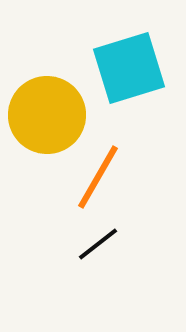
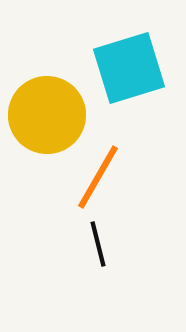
black line: rotated 66 degrees counterclockwise
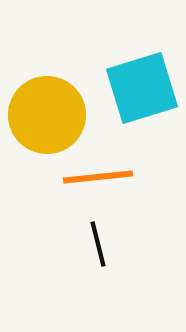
cyan square: moved 13 px right, 20 px down
orange line: rotated 54 degrees clockwise
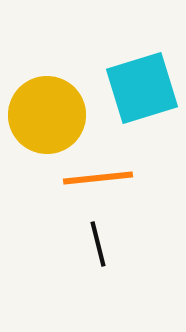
orange line: moved 1 px down
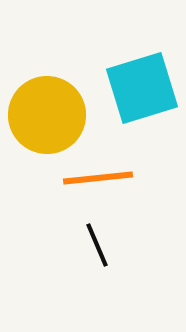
black line: moved 1 px left, 1 px down; rotated 9 degrees counterclockwise
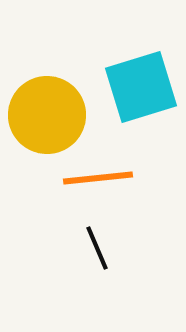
cyan square: moved 1 px left, 1 px up
black line: moved 3 px down
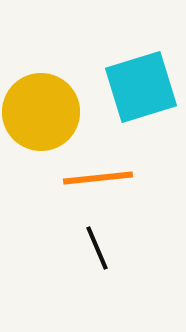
yellow circle: moved 6 px left, 3 px up
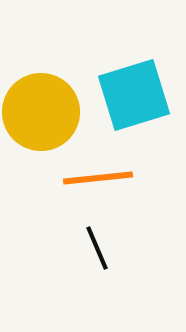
cyan square: moved 7 px left, 8 px down
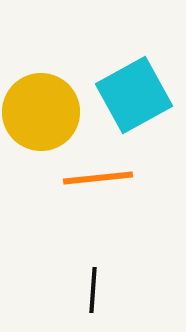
cyan square: rotated 12 degrees counterclockwise
black line: moved 4 px left, 42 px down; rotated 27 degrees clockwise
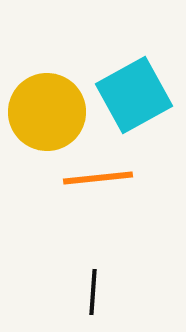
yellow circle: moved 6 px right
black line: moved 2 px down
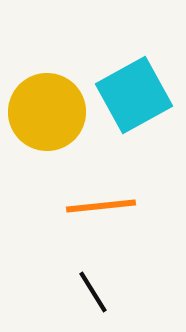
orange line: moved 3 px right, 28 px down
black line: rotated 36 degrees counterclockwise
